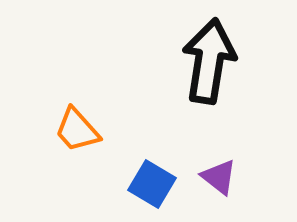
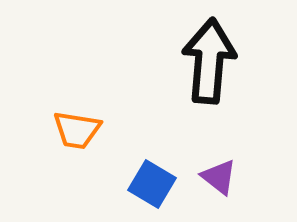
black arrow: rotated 4 degrees counterclockwise
orange trapezoid: rotated 39 degrees counterclockwise
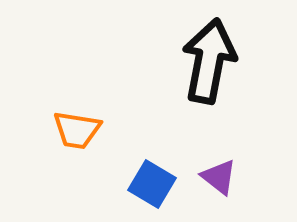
black arrow: rotated 6 degrees clockwise
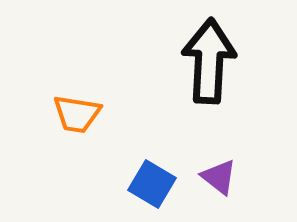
black arrow: rotated 8 degrees counterclockwise
orange trapezoid: moved 16 px up
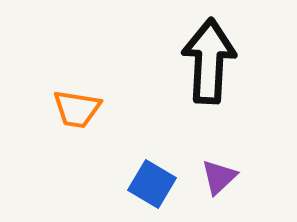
orange trapezoid: moved 5 px up
purple triangle: rotated 39 degrees clockwise
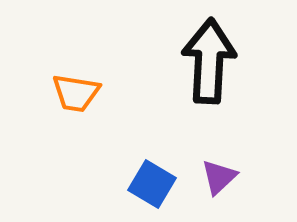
orange trapezoid: moved 1 px left, 16 px up
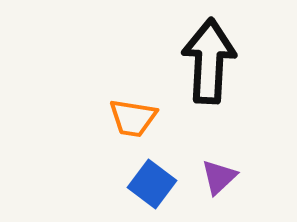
orange trapezoid: moved 57 px right, 25 px down
blue square: rotated 6 degrees clockwise
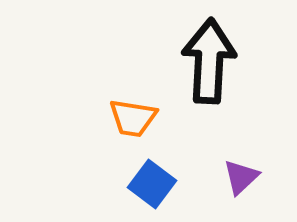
purple triangle: moved 22 px right
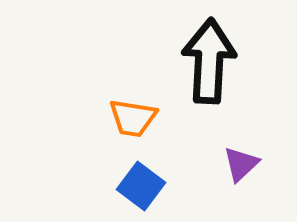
purple triangle: moved 13 px up
blue square: moved 11 px left, 2 px down
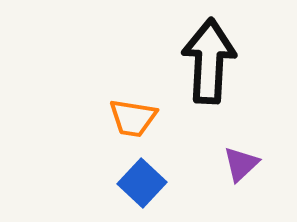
blue square: moved 1 px right, 3 px up; rotated 6 degrees clockwise
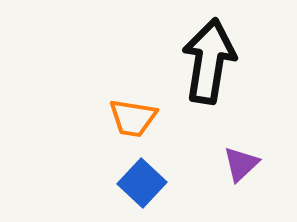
black arrow: rotated 6 degrees clockwise
